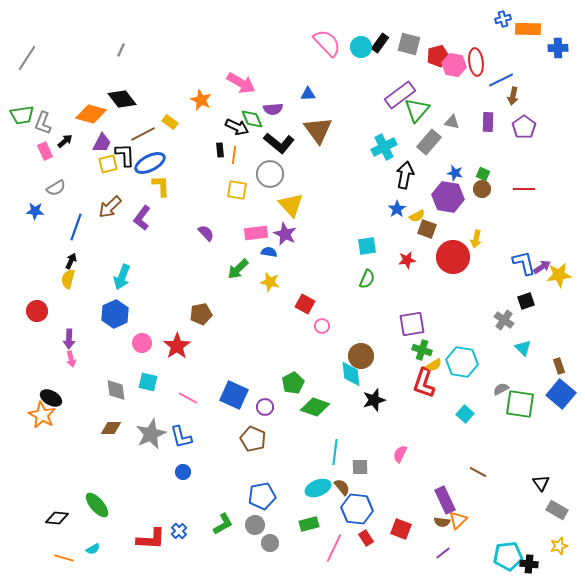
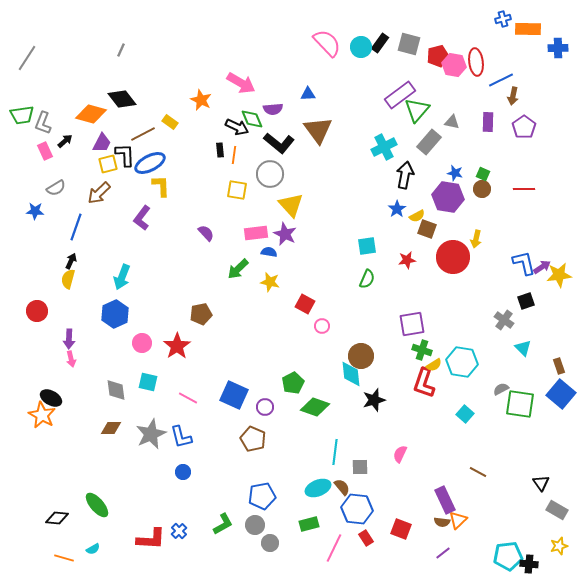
brown arrow at (110, 207): moved 11 px left, 14 px up
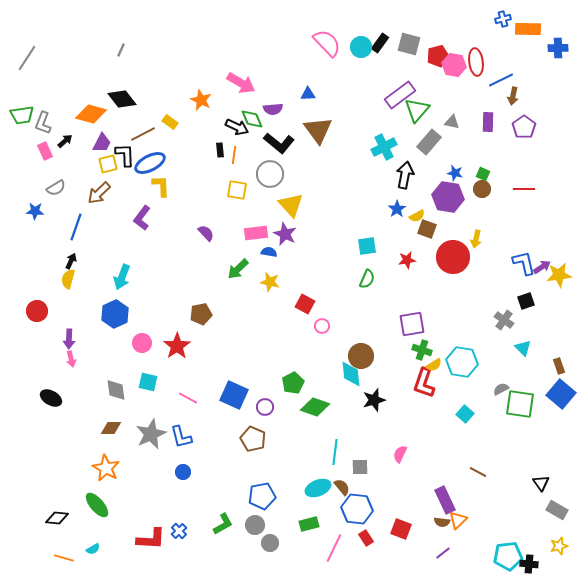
orange star at (42, 415): moved 64 px right, 53 px down
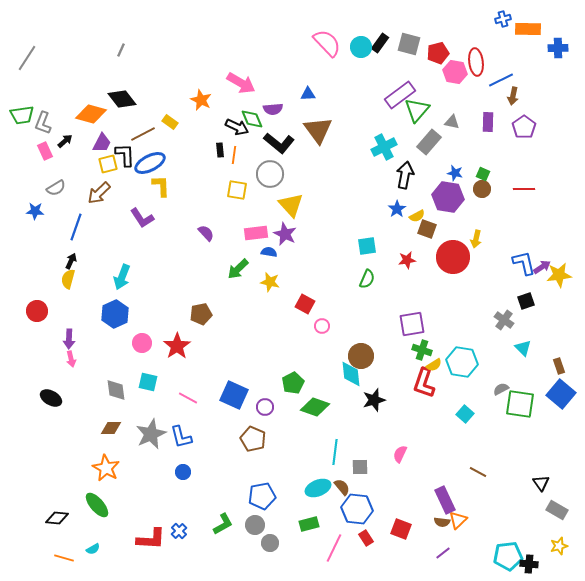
red pentagon at (438, 56): moved 3 px up
pink hexagon at (454, 65): moved 1 px right, 7 px down
purple L-shape at (142, 218): rotated 70 degrees counterclockwise
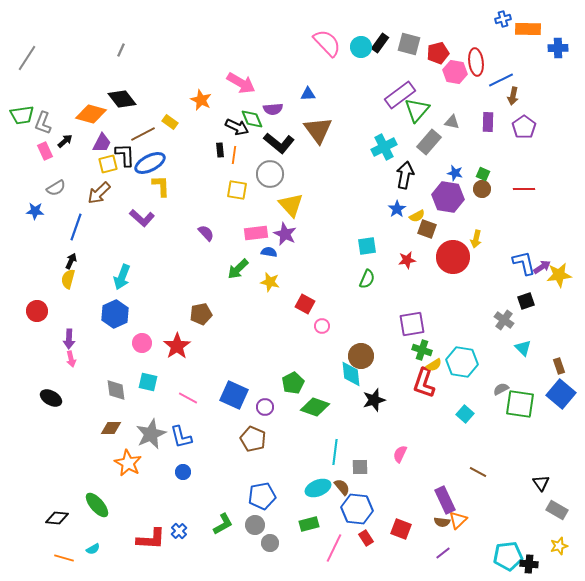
purple L-shape at (142, 218): rotated 15 degrees counterclockwise
orange star at (106, 468): moved 22 px right, 5 px up
